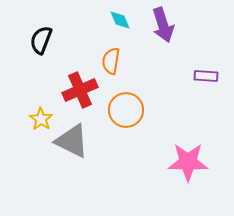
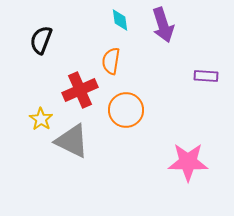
cyan diamond: rotated 15 degrees clockwise
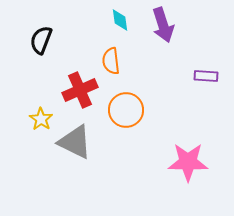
orange semicircle: rotated 16 degrees counterclockwise
gray triangle: moved 3 px right, 1 px down
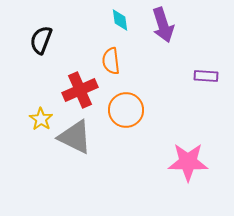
gray triangle: moved 5 px up
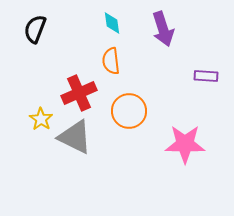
cyan diamond: moved 8 px left, 3 px down
purple arrow: moved 4 px down
black semicircle: moved 6 px left, 11 px up
red cross: moved 1 px left, 3 px down
orange circle: moved 3 px right, 1 px down
pink star: moved 3 px left, 18 px up
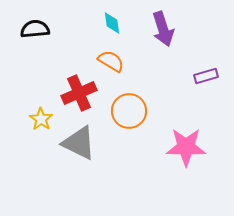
black semicircle: rotated 64 degrees clockwise
orange semicircle: rotated 128 degrees clockwise
purple rectangle: rotated 20 degrees counterclockwise
gray triangle: moved 4 px right, 6 px down
pink star: moved 1 px right, 3 px down
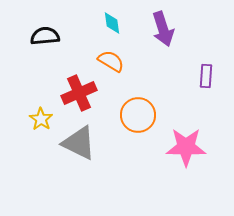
black semicircle: moved 10 px right, 7 px down
purple rectangle: rotated 70 degrees counterclockwise
orange circle: moved 9 px right, 4 px down
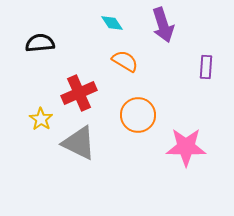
cyan diamond: rotated 25 degrees counterclockwise
purple arrow: moved 4 px up
black semicircle: moved 5 px left, 7 px down
orange semicircle: moved 14 px right
purple rectangle: moved 9 px up
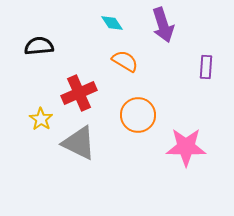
black semicircle: moved 1 px left, 3 px down
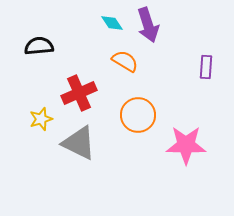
purple arrow: moved 15 px left
yellow star: rotated 20 degrees clockwise
pink star: moved 2 px up
